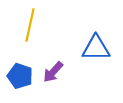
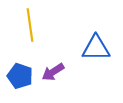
yellow line: rotated 20 degrees counterclockwise
purple arrow: rotated 15 degrees clockwise
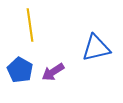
blue triangle: rotated 12 degrees counterclockwise
blue pentagon: moved 6 px up; rotated 10 degrees clockwise
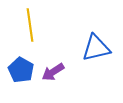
blue pentagon: moved 1 px right
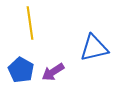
yellow line: moved 2 px up
blue triangle: moved 2 px left
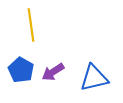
yellow line: moved 1 px right, 2 px down
blue triangle: moved 30 px down
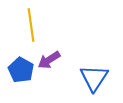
purple arrow: moved 4 px left, 12 px up
blue triangle: rotated 44 degrees counterclockwise
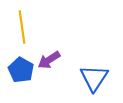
yellow line: moved 9 px left, 2 px down
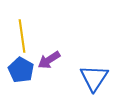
yellow line: moved 9 px down
